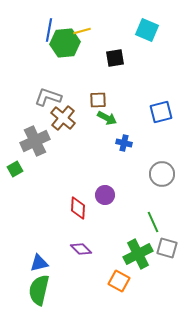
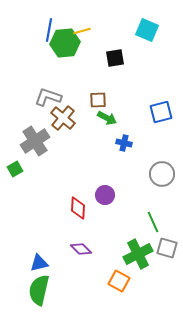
gray cross: rotated 8 degrees counterclockwise
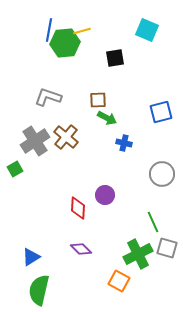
brown cross: moved 3 px right, 19 px down
blue triangle: moved 8 px left, 6 px up; rotated 18 degrees counterclockwise
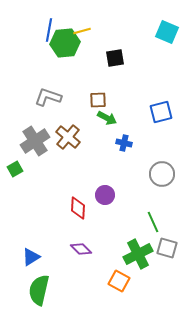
cyan square: moved 20 px right, 2 px down
brown cross: moved 2 px right
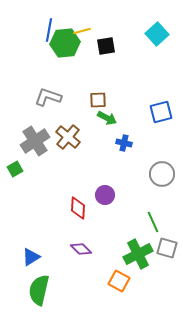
cyan square: moved 10 px left, 2 px down; rotated 25 degrees clockwise
black square: moved 9 px left, 12 px up
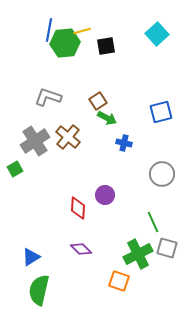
brown square: moved 1 px down; rotated 30 degrees counterclockwise
orange square: rotated 10 degrees counterclockwise
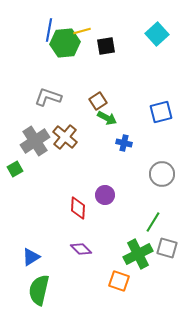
brown cross: moved 3 px left
green line: rotated 55 degrees clockwise
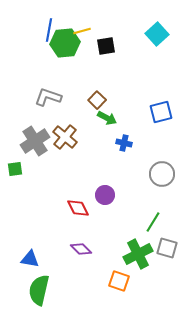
brown square: moved 1 px left, 1 px up; rotated 12 degrees counterclockwise
green square: rotated 21 degrees clockwise
red diamond: rotated 30 degrees counterclockwise
blue triangle: moved 1 px left, 2 px down; rotated 42 degrees clockwise
